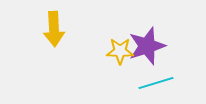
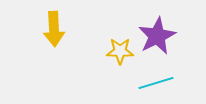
purple star: moved 10 px right, 10 px up; rotated 9 degrees counterclockwise
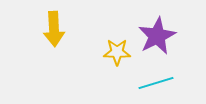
yellow star: moved 3 px left, 1 px down
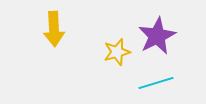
yellow star: rotated 16 degrees counterclockwise
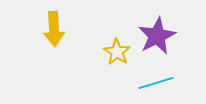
yellow star: rotated 24 degrees counterclockwise
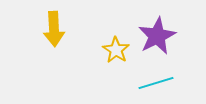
yellow star: moved 1 px left, 2 px up
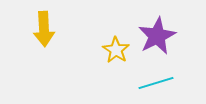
yellow arrow: moved 10 px left
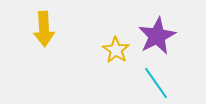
cyan line: rotated 72 degrees clockwise
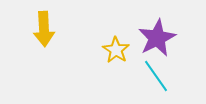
purple star: moved 2 px down
cyan line: moved 7 px up
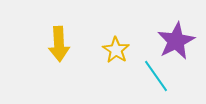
yellow arrow: moved 15 px right, 15 px down
purple star: moved 19 px right, 3 px down
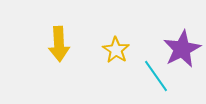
purple star: moved 6 px right, 8 px down
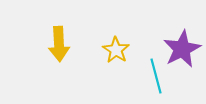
cyan line: rotated 20 degrees clockwise
